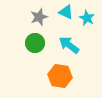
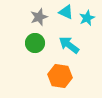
cyan star: rotated 21 degrees clockwise
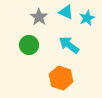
gray star: rotated 18 degrees counterclockwise
green circle: moved 6 px left, 2 px down
orange hexagon: moved 1 px right, 2 px down; rotated 10 degrees clockwise
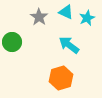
green circle: moved 17 px left, 3 px up
orange hexagon: rotated 25 degrees clockwise
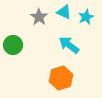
cyan triangle: moved 2 px left
cyan star: moved 1 px left, 1 px up
green circle: moved 1 px right, 3 px down
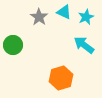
cyan arrow: moved 15 px right
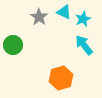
cyan star: moved 3 px left, 2 px down
cyan arrow: rotated 15 degrees clockwise
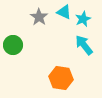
orange hexagon: rotated 25 degrees clockwise
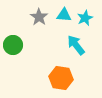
cyan triangle: moved 3 px down; rotated 21 degrees counterclockwise
cyan star: moved 2 px right, 1 px up
cyan arrow: moved 8 px left
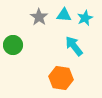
cyan arrow: moved 2 px left, 1 px down
